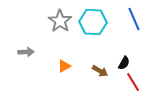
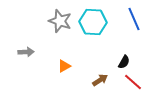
gray star: rotated 15 degrees counterclockwise
black semicircle: moved 1 px up
brown arrow: moved 9 px down; rotated 63 degrees counterclockwise
red line: rotated 18 degrees counterclockwise
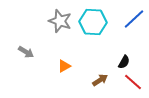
blue line: rotated 70 degrees clockwise
gray arrow: rotated 35 degrees clockwise
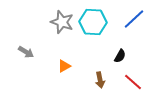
gray star: moved 2 px right, 1 px down
black semicircle: moved 4 px left, 6 px up
brown arrow: rotated 112 degrees clockwise
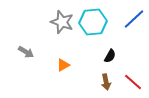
cyan hexagon: rotated 8 degrees counterclockwise
black semicircle: moved 10 px left
orange triangle: moved 1 px left, 1 px up
brown arrow: moved 6 px right, 2 px down
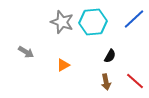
red line: moved 2 px right, 1 px up
